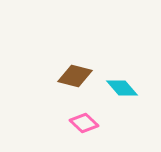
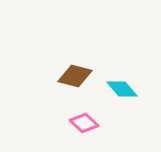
cyan diamond: moved 1 px down
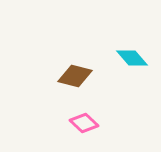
cyan diamond: moved 10 px right, 31 px up
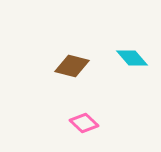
brown diamond: moved 3 px left, 10 px up
